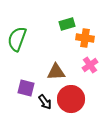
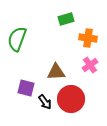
green rectangle: moved 1 px left, 5 px up
orange cross: moved 3 px right
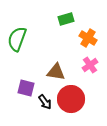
orange cross: rotated 24 degrees clockwise
brown triangle: rotated 12 degrees clockwise
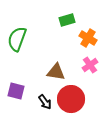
green rectangle: moved 1 px right, 1 px down
purple square: moved 10 px left, 3 px down
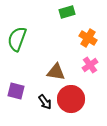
green rectangle: moved 8 px up
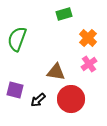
green rectangle: moved 3 px left, 2 px down
orange cross: rotated 12 degrees clockwise
pink cross: moved 1 px left, 1 px up
purple square: moved 1 px left, 1 px up
black arrow: moved 7 px left, 2 px up; rotated 84 degrees clockwise
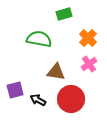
green semicircle: moved 22 px right; rotated 80 degrees clockwise
purple square: rotated 30 degrees counterclockwise
black arrow: rotated 70 degrees clockwise
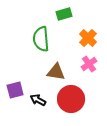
green semicircle: moved 2 px right; rotated 105 degrees counterclockwise
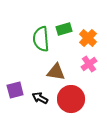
green rectangle: moved 15 px down
black arrow: moved 2 px right, 2 px up
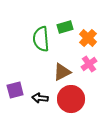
green rectangle: moved 1 px right, 2 px up
brown triangle: moved 6 px right; rotated 36 degrees counterclockwise
black arrow: rotated 21 degrees counterclockwise
